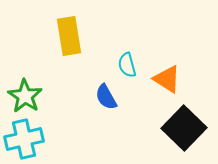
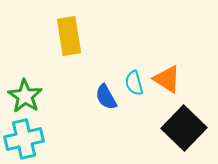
cyan semicircle: moved 7 px right, 18 px down
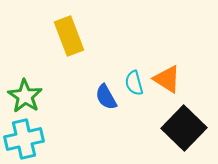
yellow rectangle: rotated 12 degrees counterclockwise
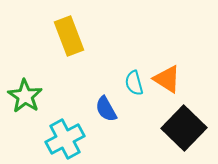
blue semicircle: moved 12 px down
cyan cross: moved 41 px right; rotated 15 degrees counterclockwise
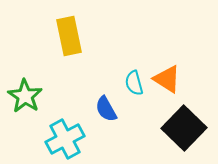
yellow rectangle: rotated 9 degrees clockwise
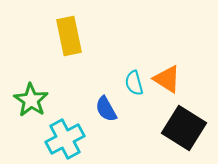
green star: moved 6 px right, 4 px down
black square: rotated 12 degrees counterclockwise
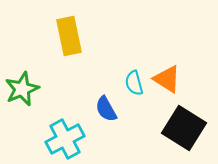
green star: moved 9 px left, 11 px up; rotated 16 degrees clockwise
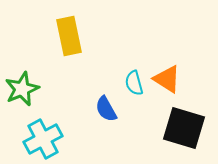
black square: rotated 15 degrees counterclockwise
cyan cross: moved 22 px left
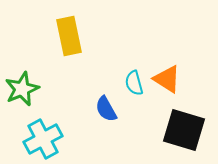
black square: moved 2 px down
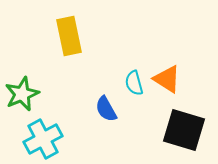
green star: moved 5 px down
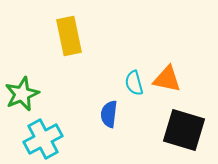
orange triangle: rotated 20 degrees counterclockwise
blue semicircle: moved 3 px right, 5 px down; rotated 36 degrees clockwise
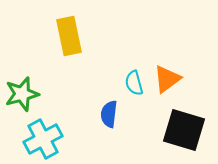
orange triangle: rotated 48 degrees counterclockwise
green star: rotated 8 degrees clockwise
